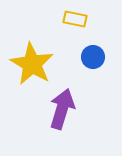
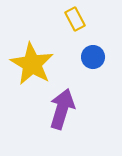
yellow rectangle: rotated 50 degrees clockwise
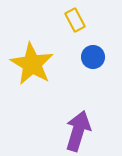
yellow rectangle: moved 1 px down
purple arrow: moved 16 px right, 22 px down
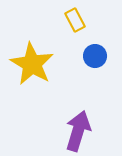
blue circle: moved 2 px right, 1 px up
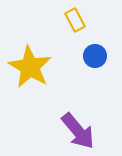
yellow star: moved 2 px left, 3 px down
purple arrow: rotated 123 degrees clockwise
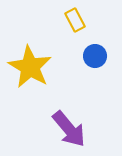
purple arrow: moved 9 px left, 2 px up
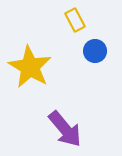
blue circle: moved 5 px up
purple arrow: moved 4 px left
